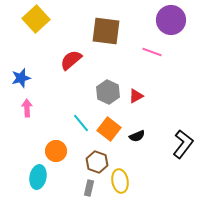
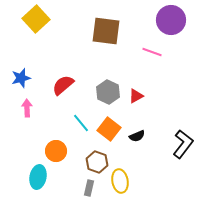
red semicircle: moved 8 px left, 25 px down
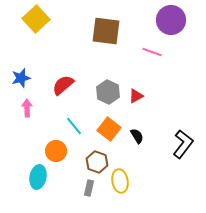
cyan line: moved 7 px left, 3 px down
black semicircle: rotated 98 degrees counterclockwise
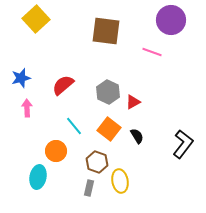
red triangle: moved 3 px left, 6 px down
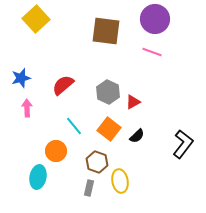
purple circle: moved 16 px left, 1 px up
black semicircle: rotated 77 degrees clockwise
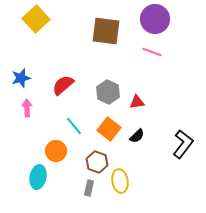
red triangle: moved 4 px right; rotated 21 degrees clockwise
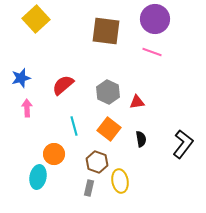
cyan line: rotated 24 degrees clockwise
black semicircle: moved 4 px right, 3 px down; rotated 56 degrees counterclockwise
orange circle: moved 2 px left, 3 px down
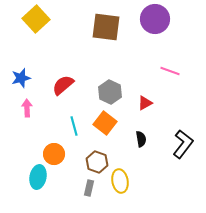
brown square: moved 4 px up
pink line: moved 18 px right, 19 px down
gray hexagon: moved 2 px right
red triangle: moved 8 px right, 1 px down; rotated 21 degrees counterclockwise
orange square: moved 4 px left, 6 px up
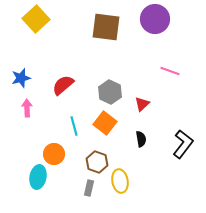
red triangle: moved 3 px left, 1 px down; rotated 14 degrees counterclockwise
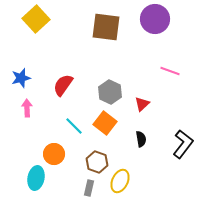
red semicircle: rotated 15 degrees counterclockwise
cyan line: rotated 30 degrees counterclockwise
cyan ellipse: moved 2 px left, 1 px down
yellow ellipse: rotated 35 degrees clockwise
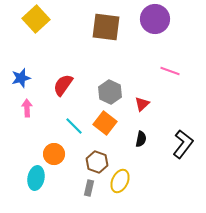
black semicircle: rotated 21 degrees clockwise
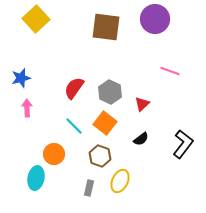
red semicircle: moved 11 px right, 3 px down
black semicircle: rotated 42 degrees clockwise
brown hexagon: moved 3 px right, 6 px up
